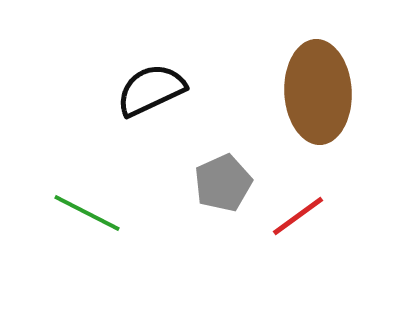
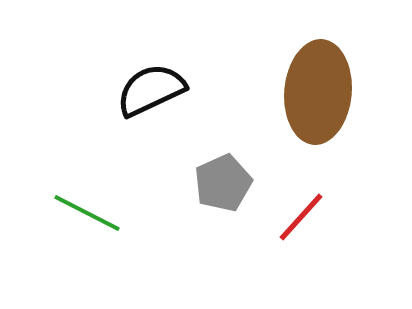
brown ellipse: rotated 8 degrees clockwise
red line: moved 3 px right, 1 px down; rotated 12 degrees counterclockwise
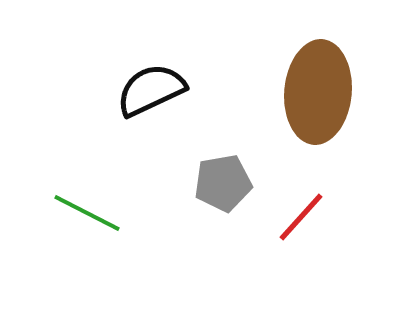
gray pentagon: rotated 14 degrees clockwise
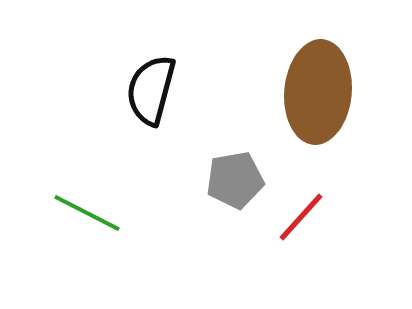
black semicircle: rotated 50 degrees counterclockwise
gray pentagon: moved 12 px right, 3 px up
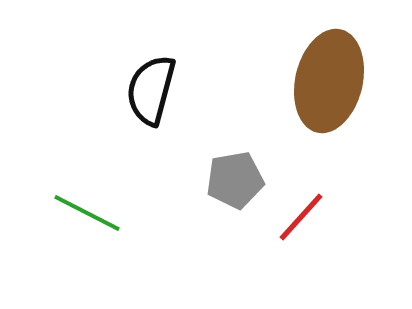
brown ellipse: moved 11 px right, 11 px up; rotated 8 degrees clockwise
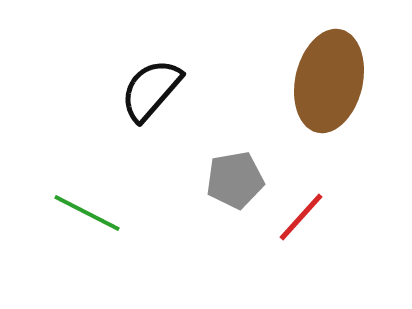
black semicircle: rotated 26 degrees clockwise
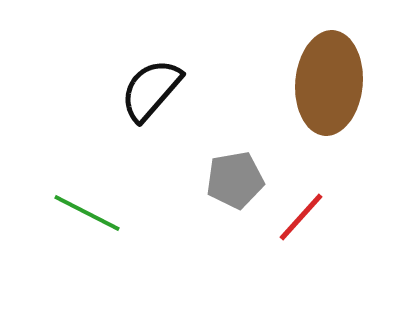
brown ellipse: moved 2 px down; rotated 8 degrees counterclockwise
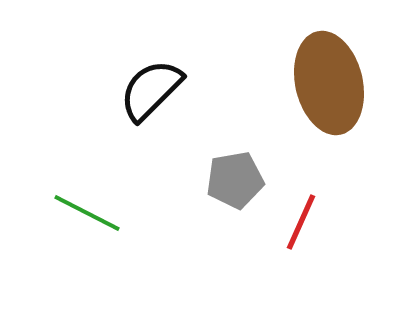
brown ellipse: rotated 18 degrees counterclockwise
black semicircle: rotated 4 degrees clockwise
red line: moved 5 px down; rotated 18 degrees counterclockwise
